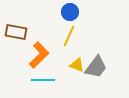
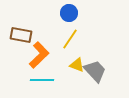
blue circle: moved 1 px left, 1 px down
brown rectangle: moved 5 px right, 3 px down
yellow line: moved 1 px right, 3 px down; rotated 10 degrees clockwise
gray trapezoid: moved 1 px left, 4 px down; rotated 80 degrees counterclockwise
cyan line: moved 1 px left
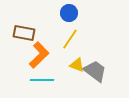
brown rectangle: moved 3 px right, 2 px up
gray trapezoid: rotated 10 degrees counterclockwise
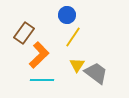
blue circle: moved 2 px left, 2 px down
brown rectangle: rotated 65 degrees counterclockwise
yellow line: moved 3 px right, 2 px up
yellow triangle: rotated 42 degrees clockwise
gray trapezoid: moved 1 px right, 2 px down
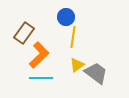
blue circle: moved 1 px left, 2 px down
yellow line: rotated 25 degrees counterclockwise
yellow triangle: rotated 21 degrees clockwise
cyan line: moved 1 px left, 2 px up
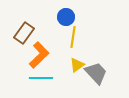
gray trapezoid: rotated 10 degrees clockwise
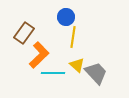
yellow triangle: rotated 42 degrees counterclockwise
cyan line: moved 12 px right, 5 px up
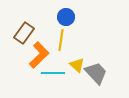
yellow line: moved 12 px left, 3 px down
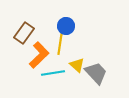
blue circle: moved 9 px down
yellow line: moved 1 px left, 4 px down
cyan line: rotated 10 degrees counterclockwise
